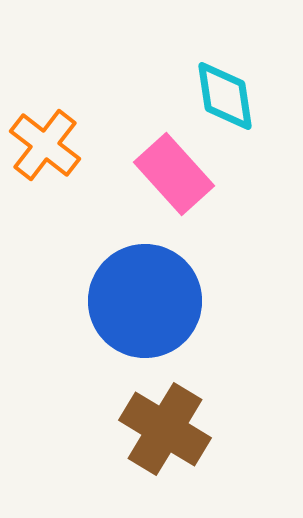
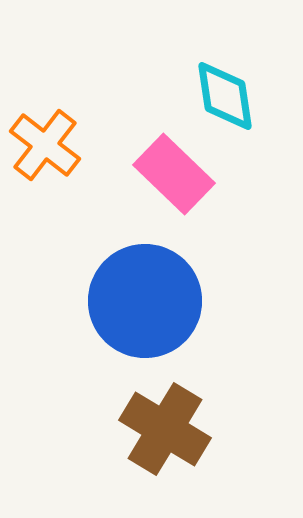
pink rectangle: rotated 4 degrees counterclockwise
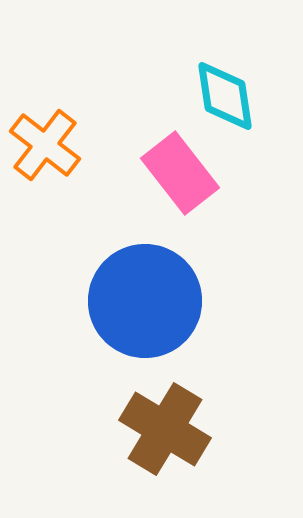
pink rectangle: moved 6 px right, 1 px up; rotated 8 degrees clockwise
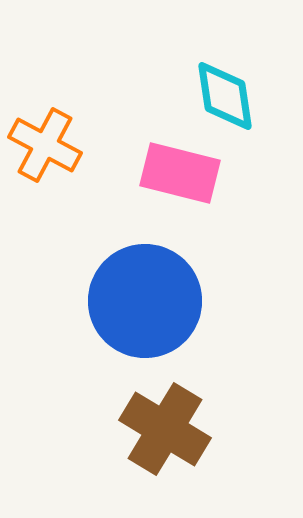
orange cross: rotated 10 degrees counterclockwise
pink rectangle: rotated 38 degrees counterclockwise
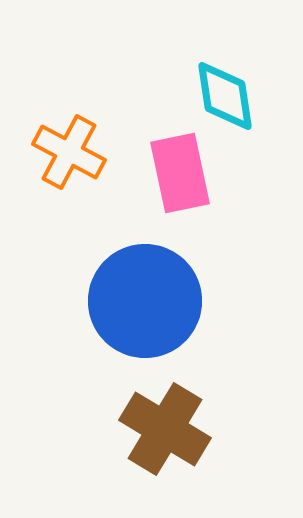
orange cross: moved 24 px right, 7 px down
pink rectangle: rotated 64 degrees clockwise
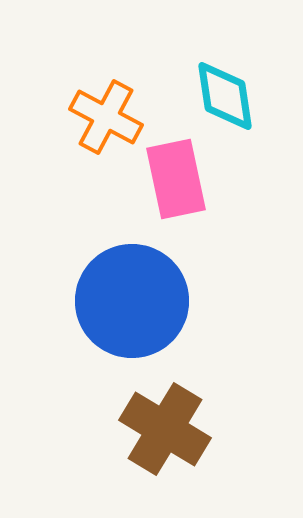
orange cross: moved 37 px right, 35 px up
pink rectangle: moved 4 px left, 6 px down
blue circle: moved 13 px left
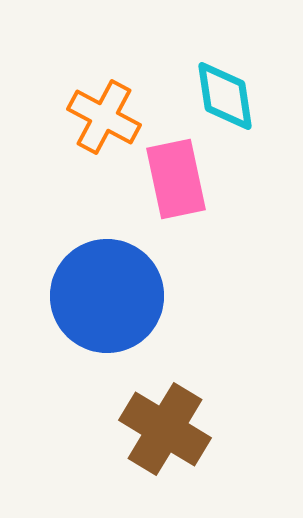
orange cross: moved 2 px left
blue circle: moved 25 px left, 5 px up
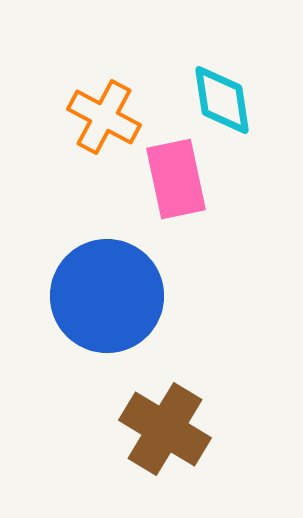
cyan diamond: moved 3 px left, 4 px down
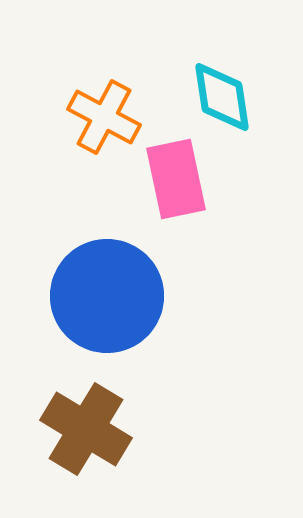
cyan diamond: moved 3 px up
brown cross: moved 79 px left
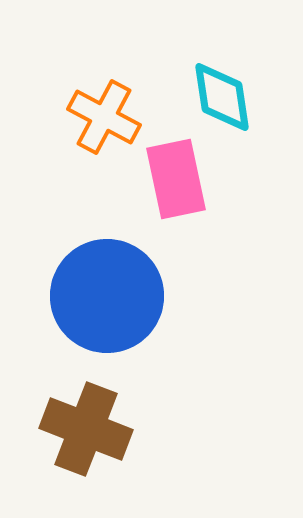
brown cross: rotated 10 degrees counterclockwise
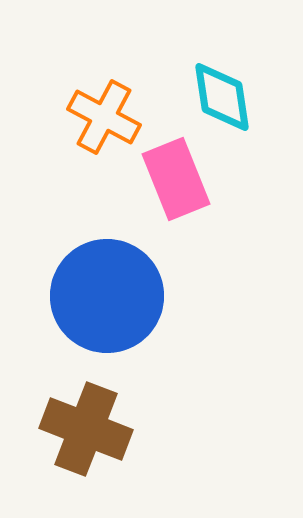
pink rectangle: rotated 10 degrees counterclockwise
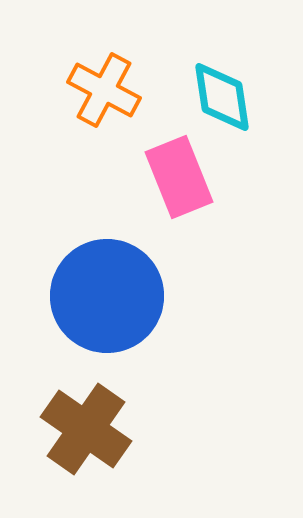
orange cross: moved 27 px up
pink rectangle: moved 3 px right, 2 px up
brown cross: rotated 14 degrees clockwise
